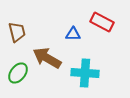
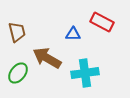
cyan cross: rotated 12 degrees counterclockwise
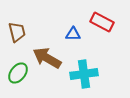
cyan cross: moved 1 px left, 1 px down
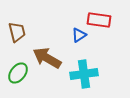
red rectangle: moved 3 px left, 2 px up; rotated 20 degrees counterclockwise
blue triangle: moved 6 px right, 1 px down; rotated 35 degrees counterclockwise
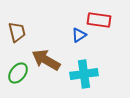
brown arrow: moved 1 px left, 2 px down
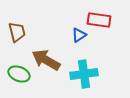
green ellipse: moved 1 px right, 1 px down; rotated 75 degrees clockwise
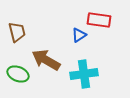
green ellipse: moved 1 px left
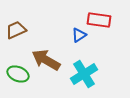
brown trapezoid: moved 1 px left, 2 px up; rotated 100 degrees counterclockwise
cyan cross: rotated 24 degrees counterclockwise
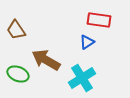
brown trapezoid: rotated 100 degrees counterclockwise
blue triangle: moved 8 px right, 7 px down
cyan cross: moved 2 px left, 4 px down
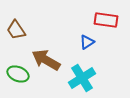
red rectangle: moved 7 px right
